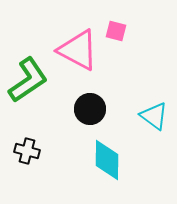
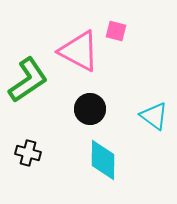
pink triangle: moved 1 px right, 1 px down
black cross: moved 1 px right, 2 px down
cyan diamond: moved 4 px left
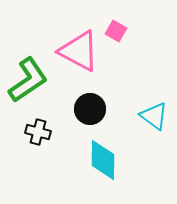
pink square: rotated 15 degrees clockwise
black cross: moved 10 px right, 21 px up
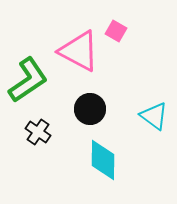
black cross: rotated 20 degrees clockwise
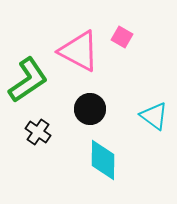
pink square: moved 6 px right, 6 px down
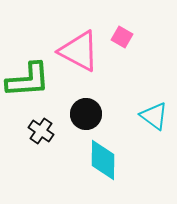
green L-shape: rotated 30 degrees clockwise
black circle: moved 4 px left, 5 px down
black cross: moved 3 px right, 1 px up
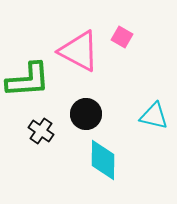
cyan triangle: rotated 24 degrees counterclockwise
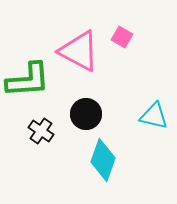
cyan diamond: rotated 18 degrees clockwise
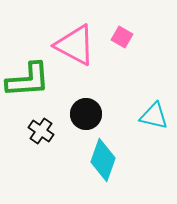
pink triangle: moved 4 px left, 6 px up
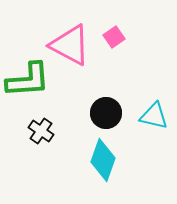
pink square: moved 8 px left; rotated 25 degrees clockwise
pink triangle: moved 5 px left
black circle: moved 20 px right, 1 px up
